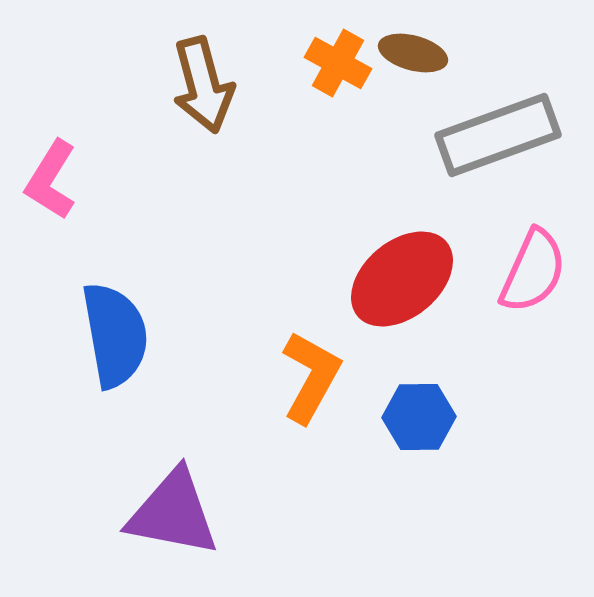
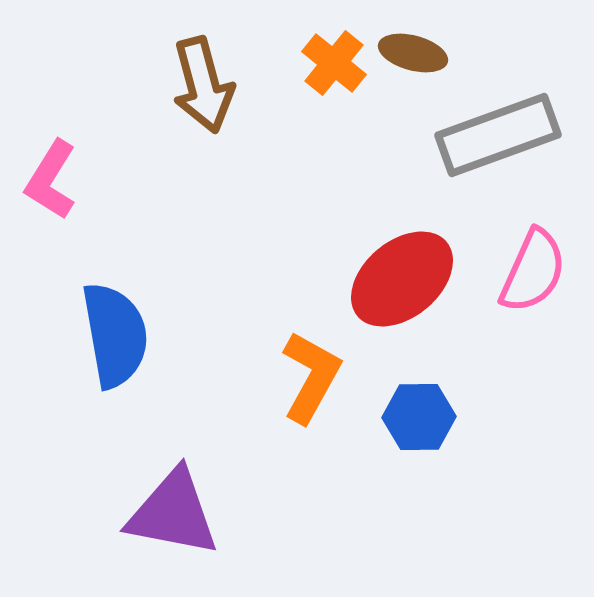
orange cross: moved 4 px left; rotated 10 degrees clockwise
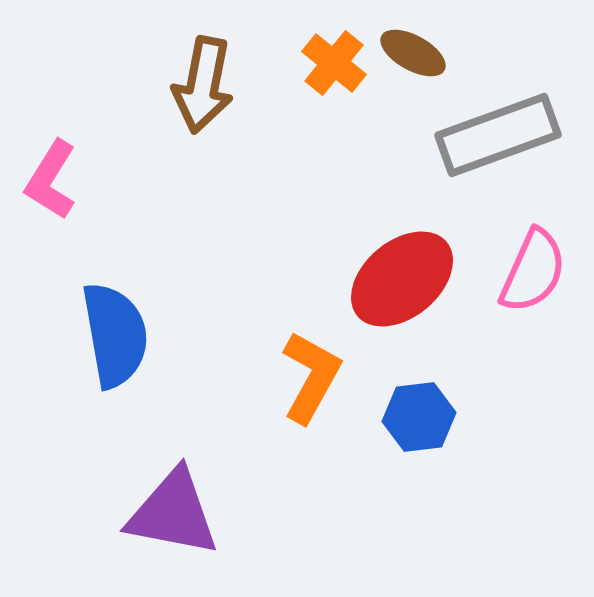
brown ellipse: rotated 14 degrees clockwise
brown arrow: rotated 26 degrees clockwise
blue hexagon: rotated 6 degrees counterclockwise
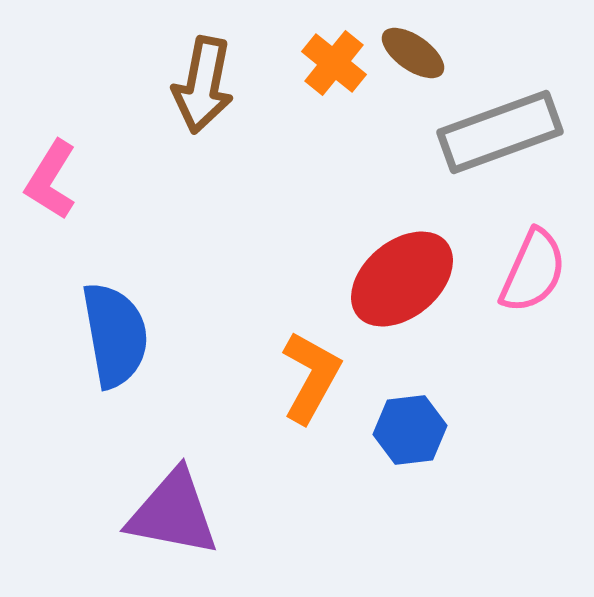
brown ellipse: rotated 6 degrees clockwise
gray rectangle: moved 2 px right, 3 px up
blue hexagon: moved 9 px left, 13 px down
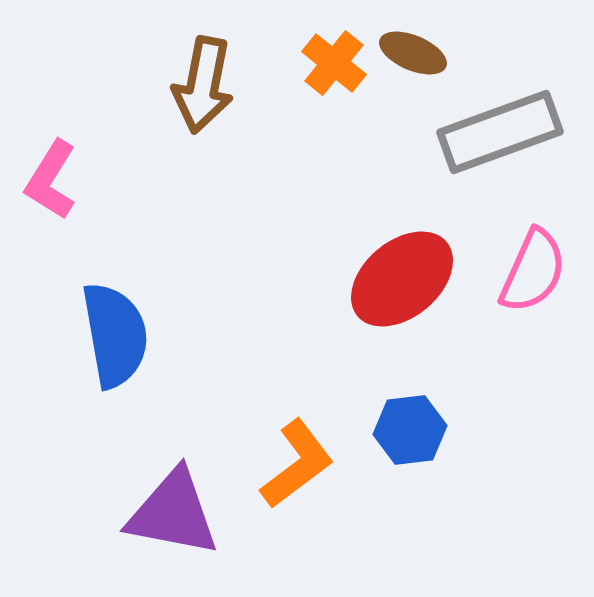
brown ellipse: rotated 12 degrees counterclockwise
orange L-shape: moved 14 px left, 87 px down; rotated 24 degrees clockwise
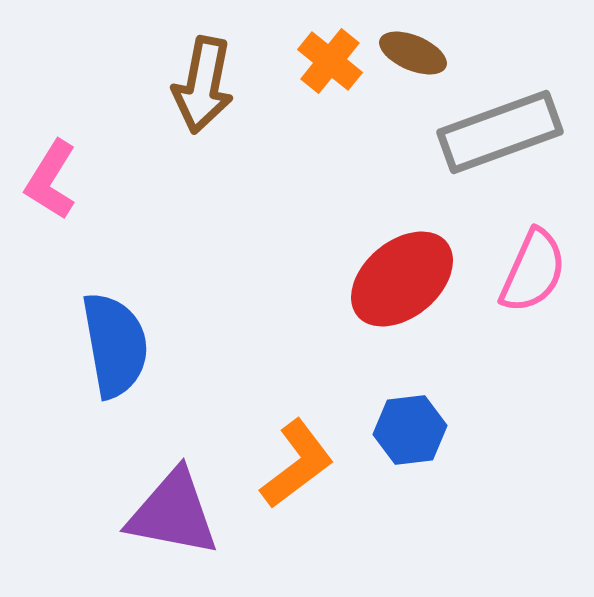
orange cross: moved 4 px left, 2 px up
blue semicircle: moved 10 px down
